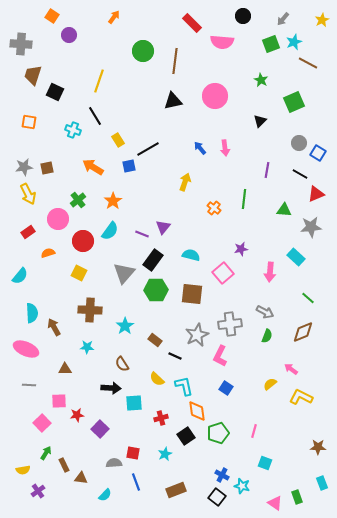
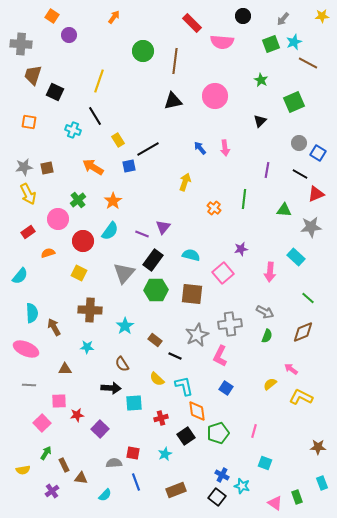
yellow star at (322, 20): moved 4 px up; rotated 24 degrees clockwise
purple cross at (38, 491): moved 14 px right
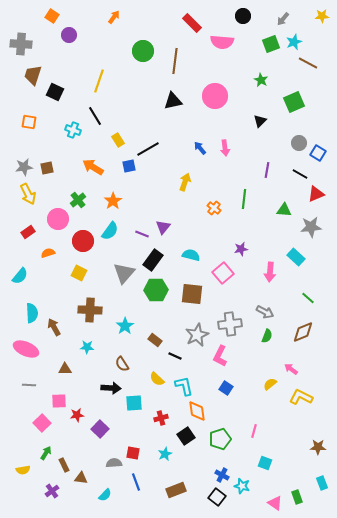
green pentagon at (218, 433): moved 2 px right, 6 px down
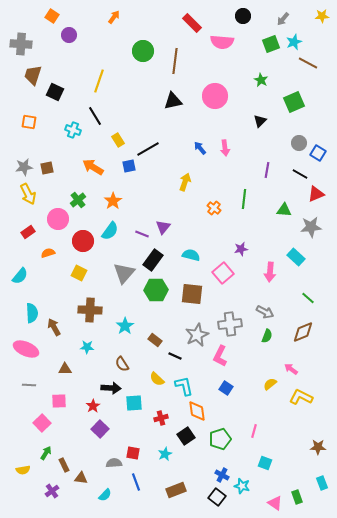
red star at (77, 415): moved 16 px right, 9 px up; rotated 24 degrees counterclockwise
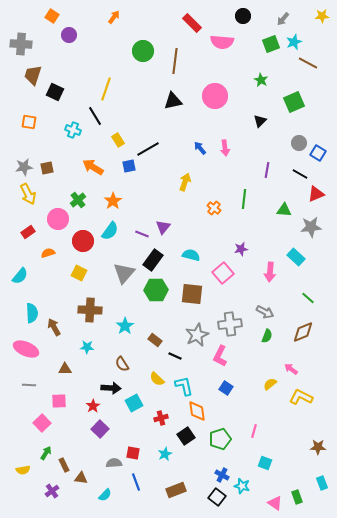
yellow line at (99, 81): moved 7 px right, 8 px down
cyan square at (134, 403): rotated 24 degrees counterclockwise
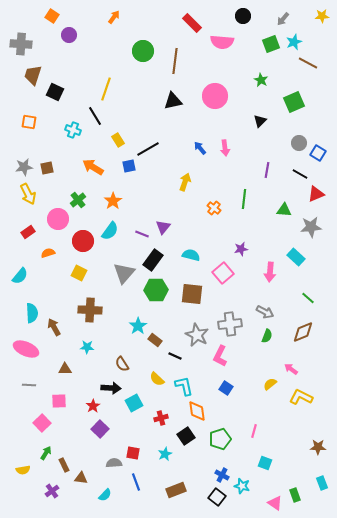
cyan star at (125, 326): moved 13 px right
gray star at (197, 335): rotated 20 degrees counterclockwise
green rectangle at (297, 497): moved 2 px left, 2 px up
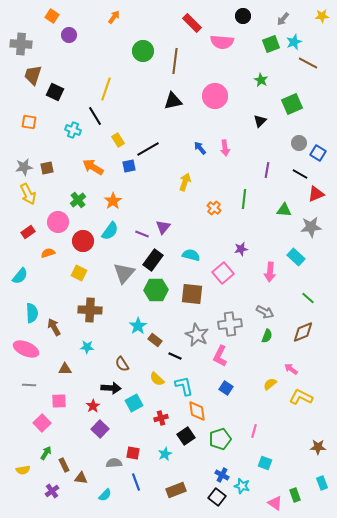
green square at (294, 102): moved 2 px left, 2 px down
pink circle at (58, 219): moved 3 px down
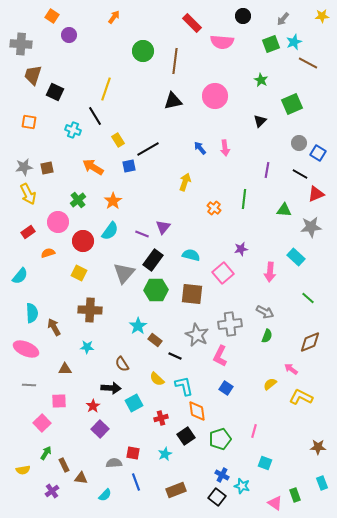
brown diamond at (303, 332): moved 7 px right, 10 px down
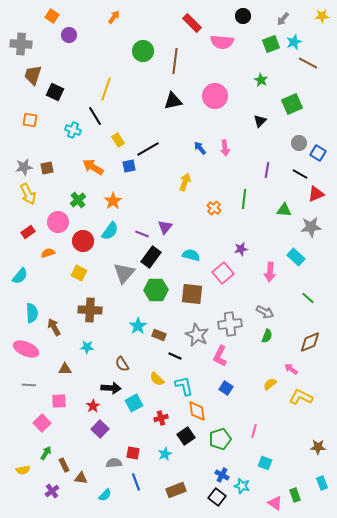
orange square at (29, 122): moved 1 px right, 2 px up
purple triangle at (163, 227): moved 2 px right
black rectangle at (153, 260): moved 2 px left, 3 px up
brown rectangle at (155, 340): moved 4 px right, 5 px up; rotated 16 degrees counterclockwise
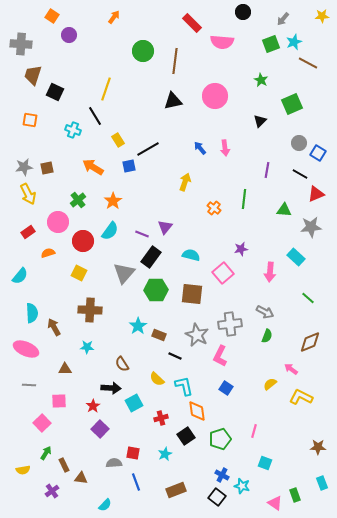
black circle at (243, 16): moved 4 px up
cyan semicircle at (105, 495): moved 10 px down
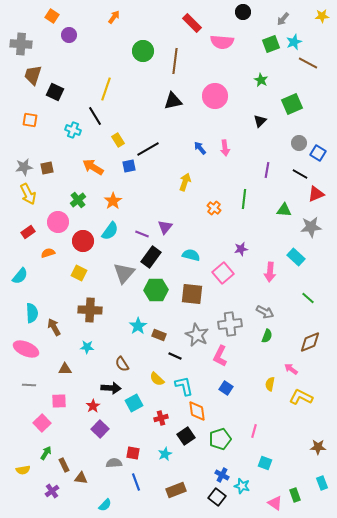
yellow semicircle at (270, 384): rotated 40 degrees counterclockwise
